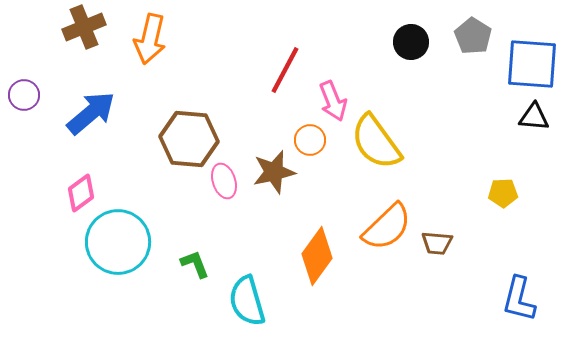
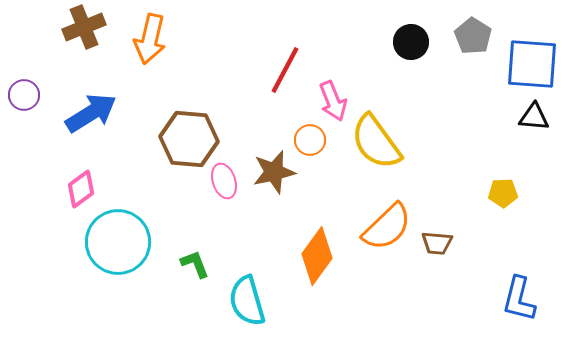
blue arrow: rotated 8 degrees clockwise
pink diamond: moved 4 px up
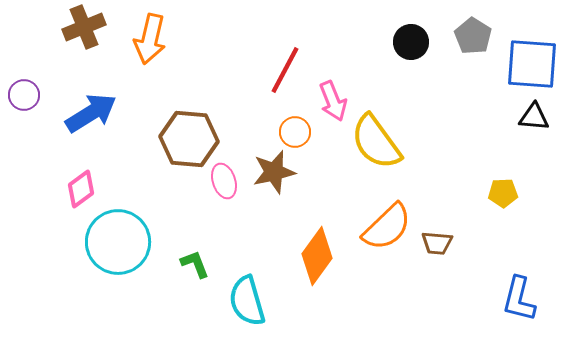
orange circle: moved 15 px left, 8 px up
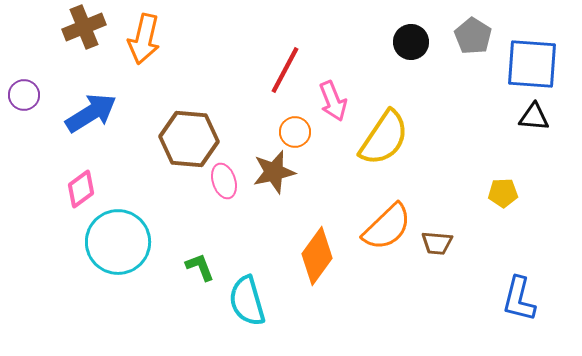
orange arrow: moved 6 px left
yellow semicircle: moved 8 px right, 4 px up; rotated 110 degrees counterclockwise
green L-shape: moved 5 px right, 3 px down
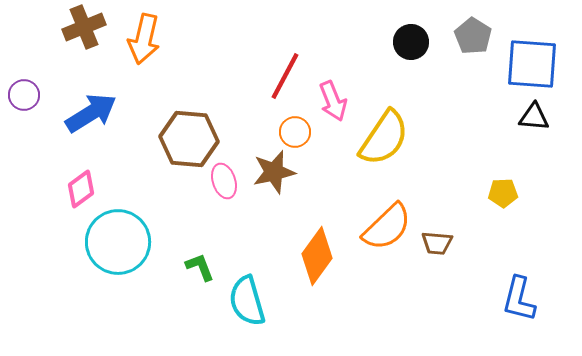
red line: moved 6 px down
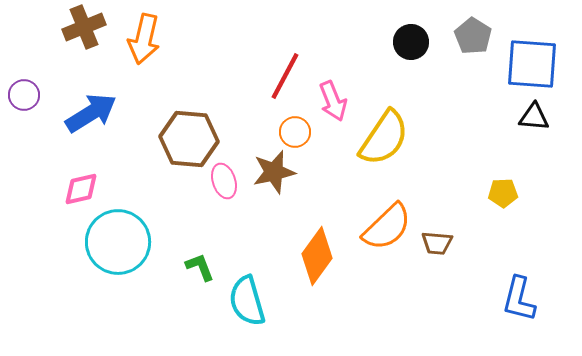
pink diamond: rotated 24 degrees clockwise
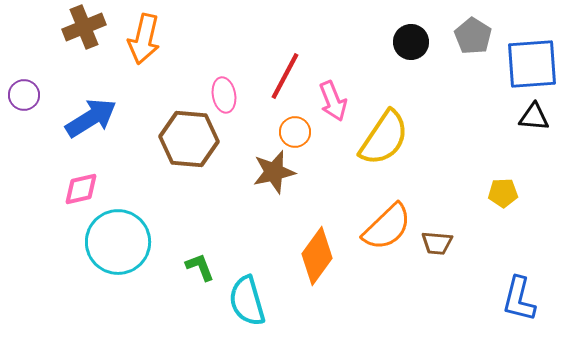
blue square: rotated 8 degrees counterclockwise
blue arrow: moved 5 px down
pink ellipse: moved 86 px up; rotated 8 degrees clockwise
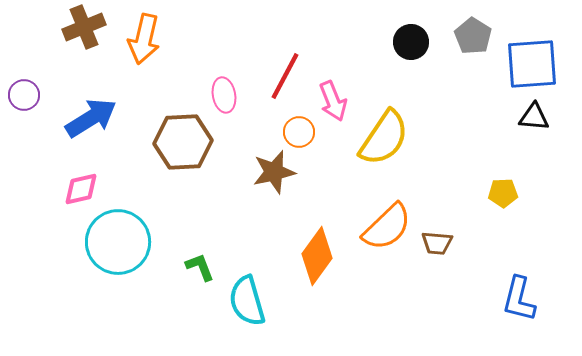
orange circle: moved 4 px right
brown hexagon: moved 6 px left, 3 px down; rotated 8 degrees counterclockwise
